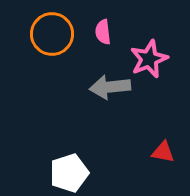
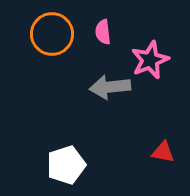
pink star: moved 1 px right, 1 px down
white pentagon: moved 3 px left, 8 px up
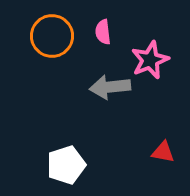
orange circle: moved 2 px down
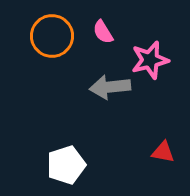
pink semicircle: rotated 25 degrees counterclockwise
pink star: rotated 9 degrees clockwise
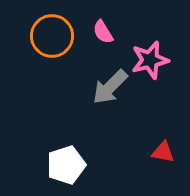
gray arrow: rotated 39 degrees counterclockwise
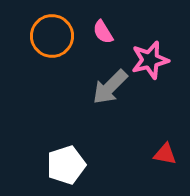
red triangle: moved 2 px right, 2 px down
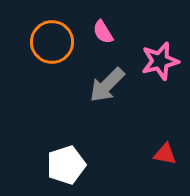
orange circle: moved 6 px down
pink star: moved 10 px right, 1 px down
gray arrow: moved 3 px left, 2 px up
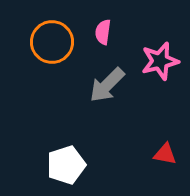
pink semicircle: rotated 40 degrees clockwise
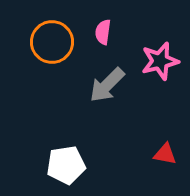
white pentagon: rotated 9 degrees clockwise
